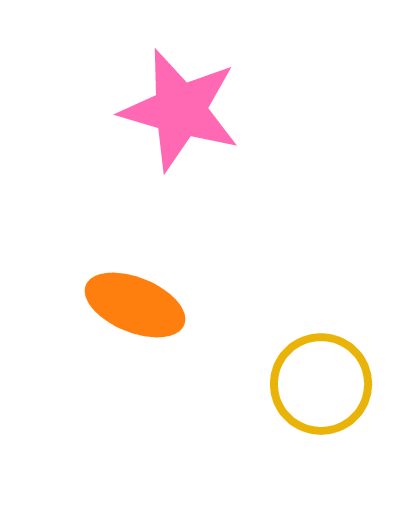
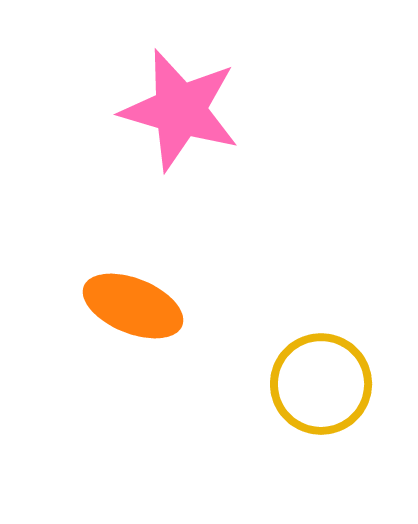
orange ellipse: moved 2 px left, 1 px down
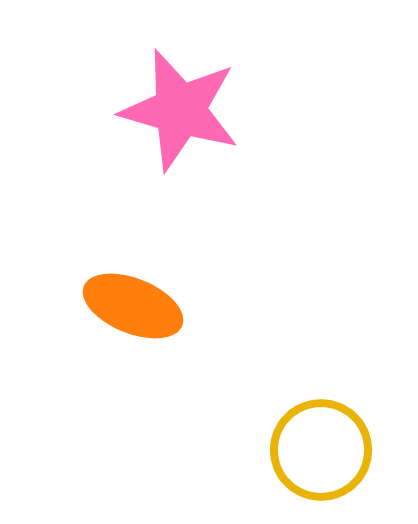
yellow circle: moved 66 px down
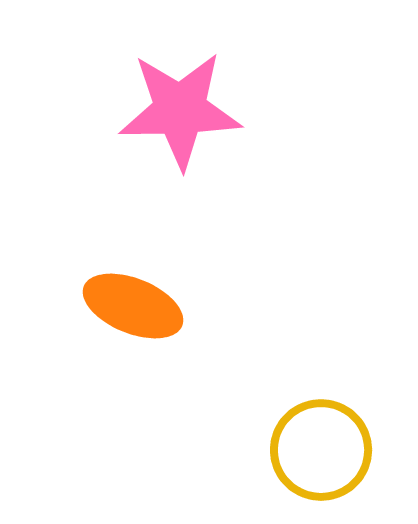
pink star: rotated 17 degrees counterclockwise
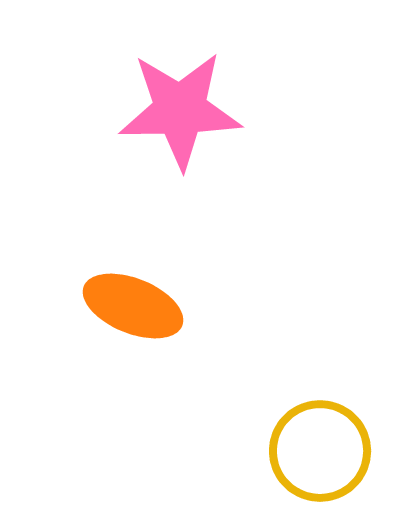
yellow circle: moved 1 px left, 1 px down
